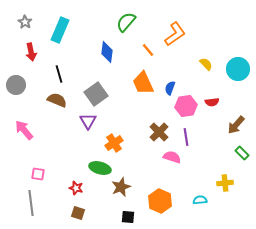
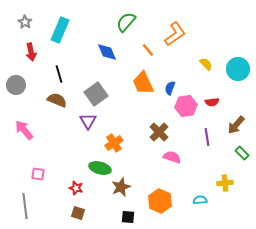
blue diamond: rotated 30 degrees counterclockwise
purple line: moved 21 px right
gray line: moved 6 px left, 3 px down
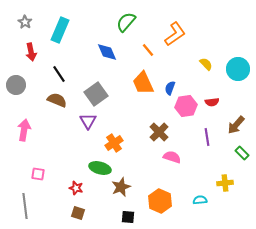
black line: rotated 18 degrees counterclockwise
pink arrow: rotated 50 degrees clockwise
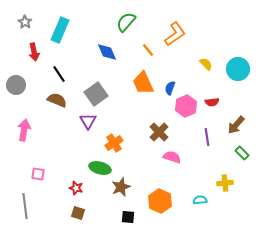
red arrow: moved 3 px right
pink hexagon: rotated 15 degrees counterclockwise
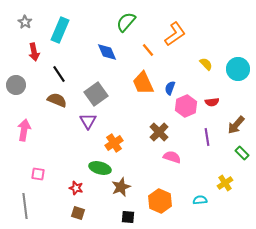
yellow cross: rotated 28 degrees counterclockwise
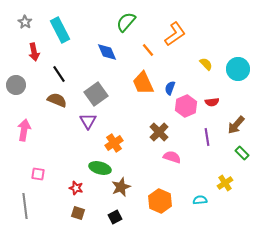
cyan rectangle: rotated 50 degrees counterclockwise
black square: moved 13 px left; rotated 32 degrees counterclockwise
